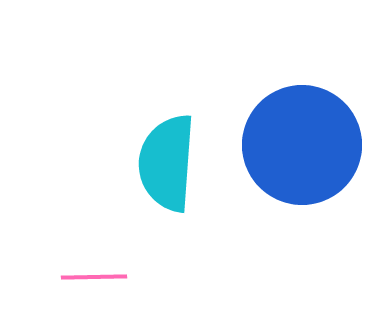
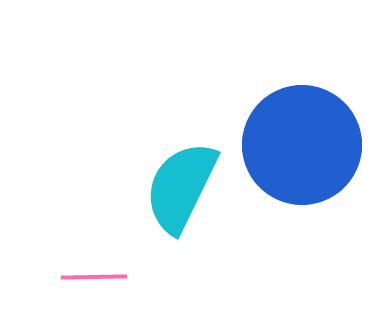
cyan semicircle: moved 14 px right, 24 px down; rotated 22 degrees clockwise
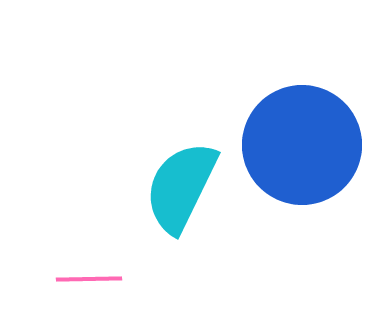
pink line: moved 5 px left, 2 px down
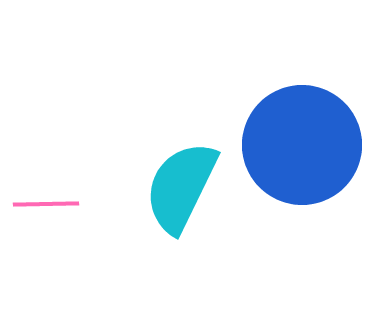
pink line: moved 43 px left, 75 px up
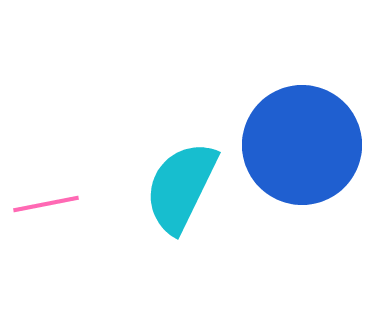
pink line: rotated 10 degrees counterclockwise
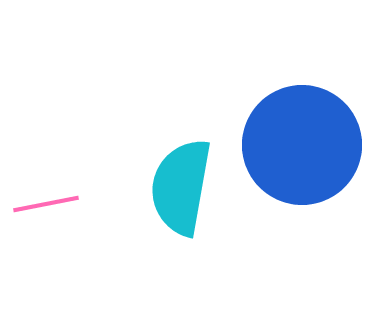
cyan semicircle: rotated 16 degrees counterclockwise
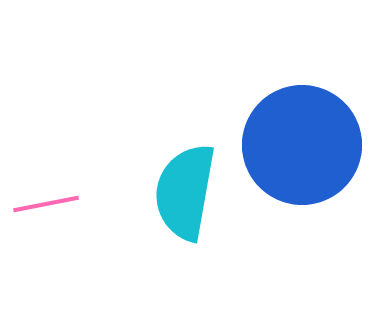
cyan semicircle: moved 4 px right, 5 px down
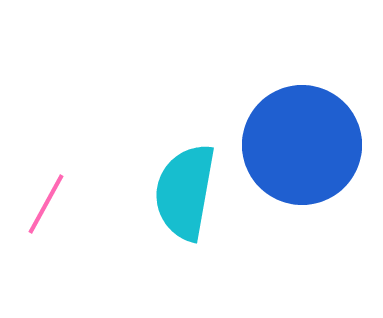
pink line: rotated 50 degrees counterclockwise
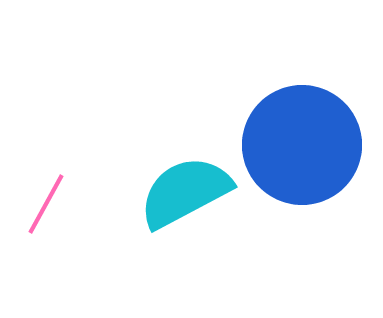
cyan semicircle: rotated 52 degrees clockwise
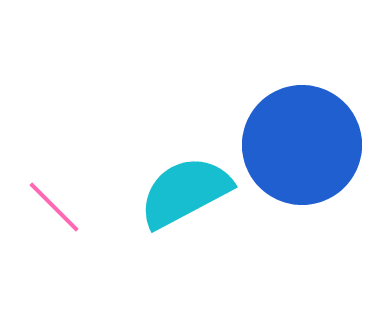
pink line: moved 8 px right, 3 px down; rotated 74 degrees counterclockwise
